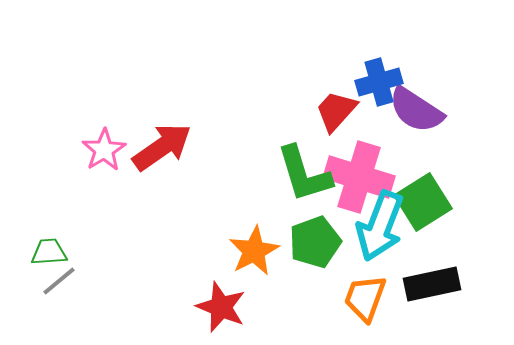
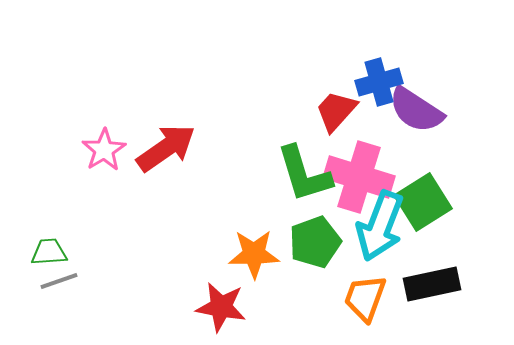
red arrow: moved 4 px right, 1 px down
orange star: moved 3 px down; rotated 27 degrees clockwise
gray line: rotated 21 degrees clockwise
red star: rotated 12 degrees counterclockwise
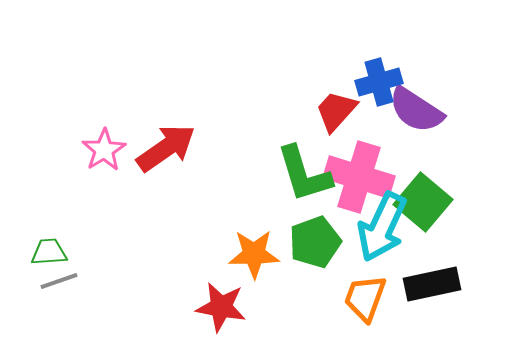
green square: rotated 18 degrees counterclockwise
cyan arrow: moved 2 px right, 1 px down; rotated 4 degrees clockwise
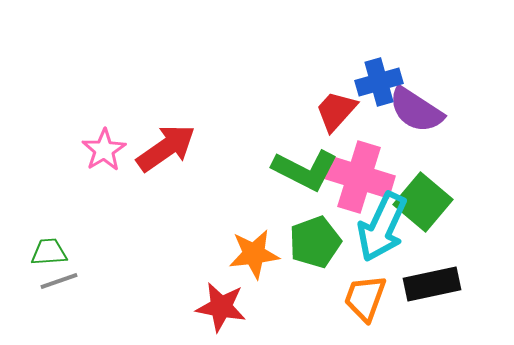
green L-shape: moved 1 px right, 4 px up; rotated 46 degrees counterclockwise
orange star: rotated 6 degrees counterclockwise
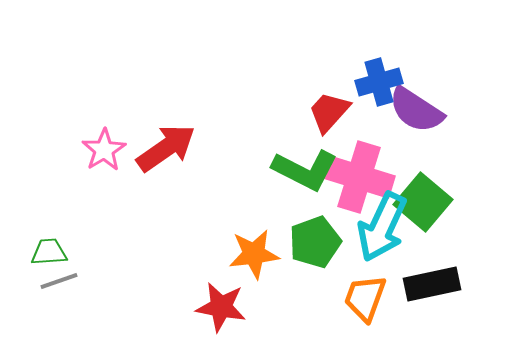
red trapezoid: moved 7 px left, 1 px down
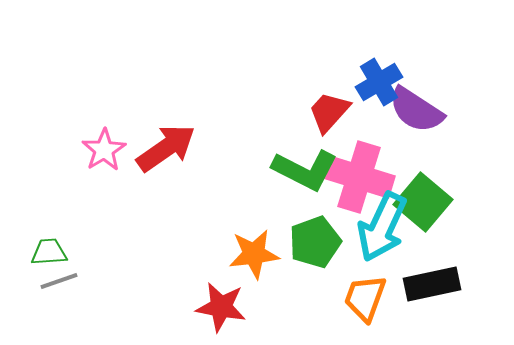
blue cross: rotated 15 degrees counterclockwise
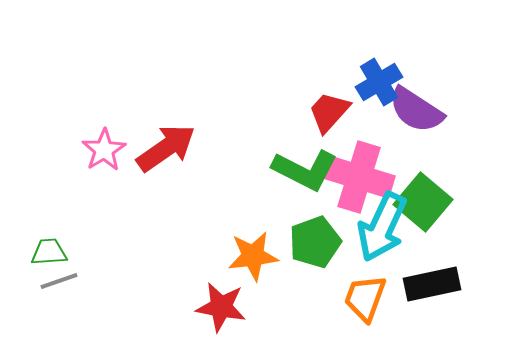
orange star: moved 1 px left, 2 px down
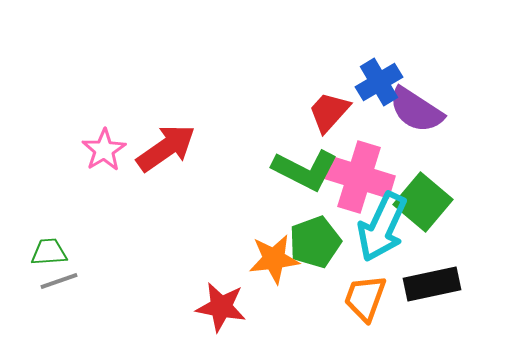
orange star: moved 21 px right, 3 px down
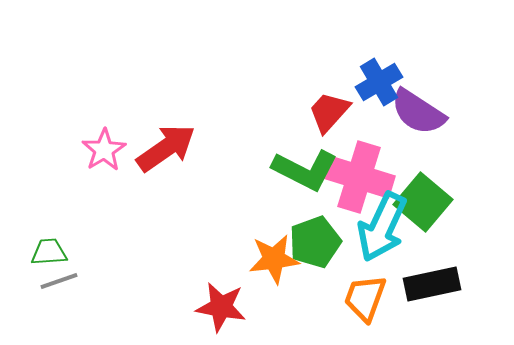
purple semicircle: moved 2 px right, 2 px down
